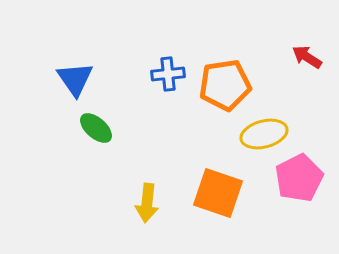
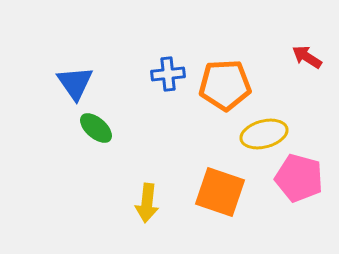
blue triangle: moved 4 px down
orange pentagon: rotated 6 degrees clockwise
pink pentagon: rotated 30 degrees counterclockwise
orange square: moved 2 px right, 1 px up
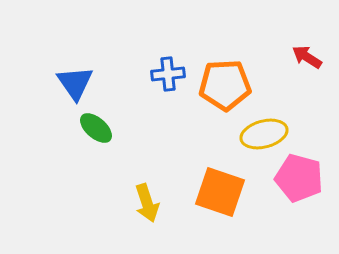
yellow arrow: rotated 24 degrees counterclockwise
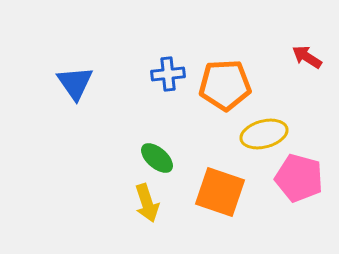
green ellipse: moved 61 px right, 30 px down
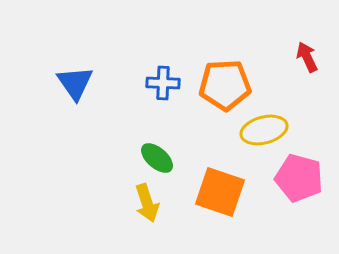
red arrow: rotated 32 degrees clockwise
blue cross: moved 5 px left, 9 px down; rotated 8 degrees clockwise
yellow ellipse: moved 4 px up
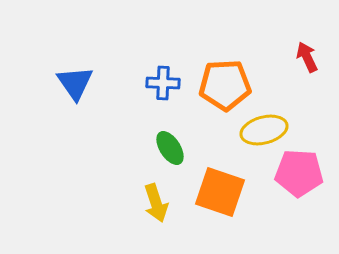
green ellipse: moved 13 px right, 10 px up; rotated 16 degrees clockwise
pink pentagon: moved 5 px up; rotated 12 degrees counterclockwise
yellow arrow: moved 9 px right
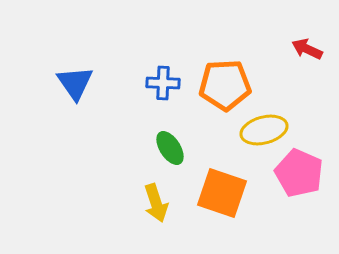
red arrow: moved 8 px up; rotated 40 degrees counterclockwise
pink pentagon: rotated 21 degrees clockwise
orange square: moved 2 px right, 1 px down
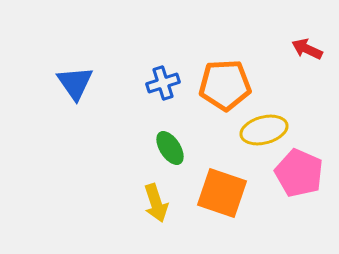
blue cross: rotated 20 degrees counterclockwise
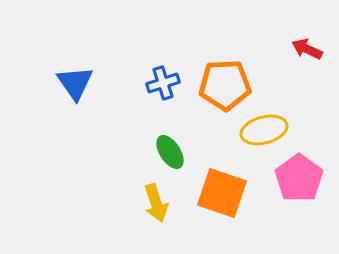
green ellipse: moved 4 px down
pink pentagon: moved 5 px down; rotated 12 degrees clockwise
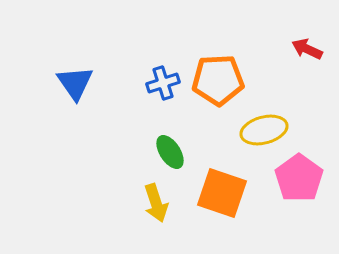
orange pentagon: moved 7 px left, 5 px up
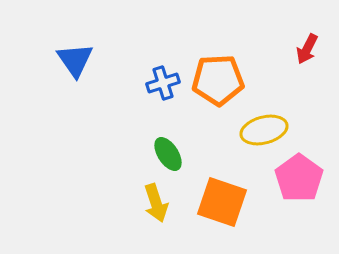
red arrow: rotated 88 degrees counterclockwise
blue triangle: moved 23 px up
green ellipse: moved 2 px left, 2 px down
orange square: moved 9 px down
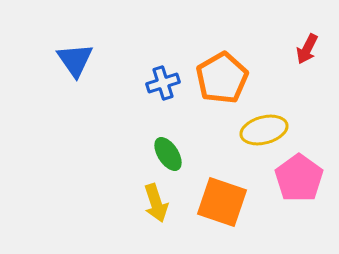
orange pentagon: moved 4 px right, 2 px up; rotated 27 degrees counterclockwise
